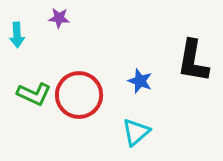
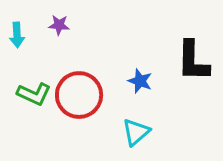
purple star: moved 7 px down
black L-shape: rotated 9 degrees counterclockwise
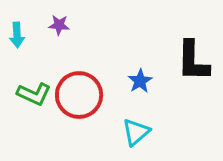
blue star: rotated 20 degrees clockwise
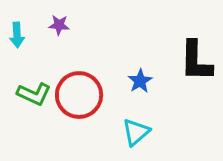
black L-shape: moved 3 px right
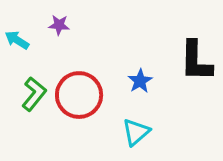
cyan arrow: moved 5 px down; rotated 125 degrees clockwise
green L-shape: rotated 76 degrees counterclockwise
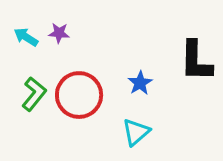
purple star: moved 8 px down
cyan arrow: moved 9 px right, 3 px up
blue star: moved 2 px down
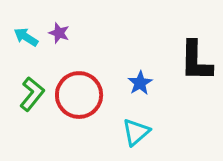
purple star: rotated 15 degrees clockwise
green L-shape: moved 2 px left
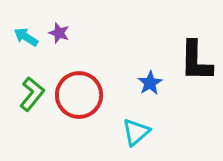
blue star: moved 10 px right
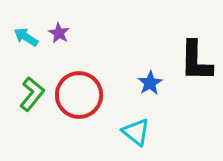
purple star: rotated 10 degrees clockwise
cyan triangle: rotated 40 degrees counterclockwise
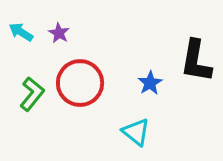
cyan arrow: moved 5 px left, 5 px up
black L-shape: rotated 9 degrees clockwise
red circle: moved 1 px right, 12 px up
